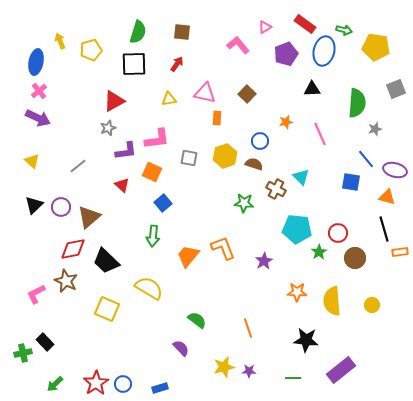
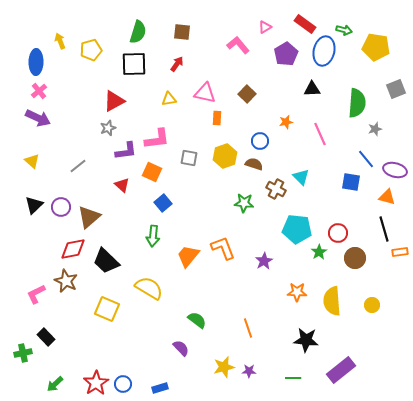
purple pentagon at (286, 54): rotated 10 degrees counterclockwise
blue ellipse at (36, 62): rotated 10 degrees counterclockwise
black rectangle at (45, 342): moved 1 px right, 5 px up
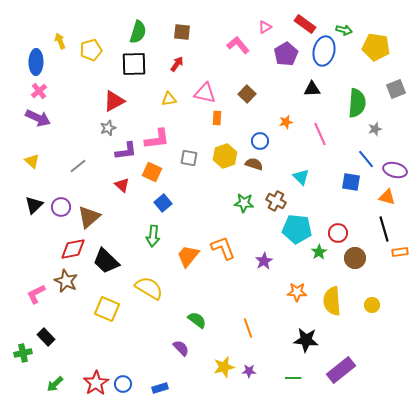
brown cross at (276, 189): moved 12 px down
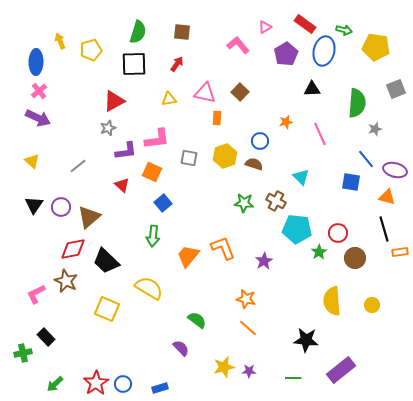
brown square at (247, 94): moved 7 px left, 2 px up
black triangle at (34, 205): rotated 12 degrees counterclockwise
orange star at (297, 292): moved 51 px left, 7 px down; rotated 12 degrees clockwise
orange line at (248, 328): rotated 30 degrees counterclockwise
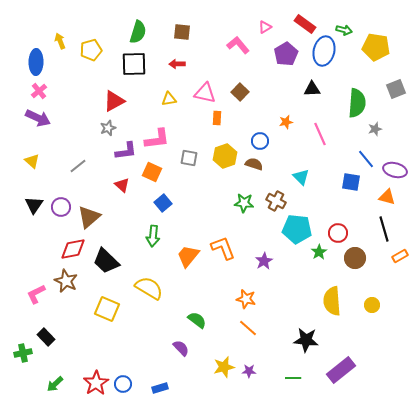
red arrow at (177, 64): rotated 126 degrees counterclockwise
orange rectangle at (400, 252): moved 4 px down; rotated 21 degrees counterclockwise
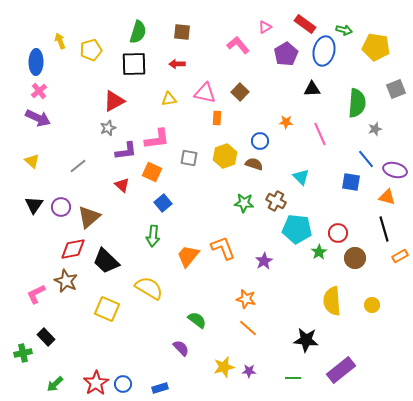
orange star at (286, 122): rotated 16 degrees clockwise
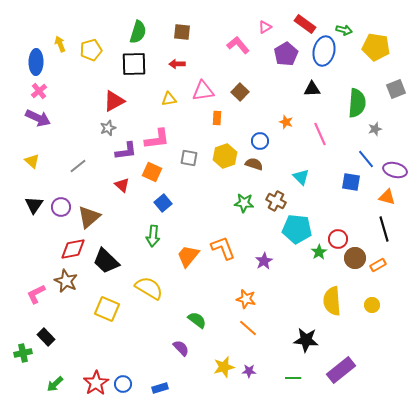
yellow arrow at (60, 41): moved 3 px down
pink triangle at (205, 93): moved 2 px left, 2 px up; rotated 20 degrees counterclockwise
orange star at (286, 122): rotated 16 degrees clockwise
red circle at (338, 233): moved 6 px down
orange rectangle at (400, 256): moved 22 px left, 9 px down
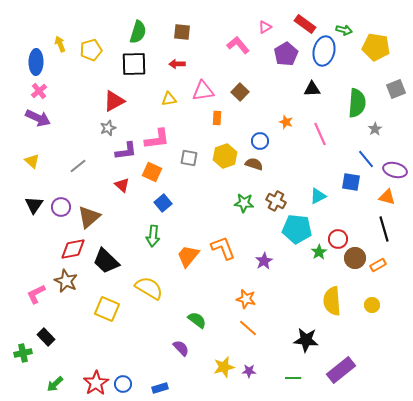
gray star at (375, 129): rotated 16 degrees counterclockwise
cyan triangle at (301, 177): moved 17 px right, 19 px down; rotated 48 degrees clockwise
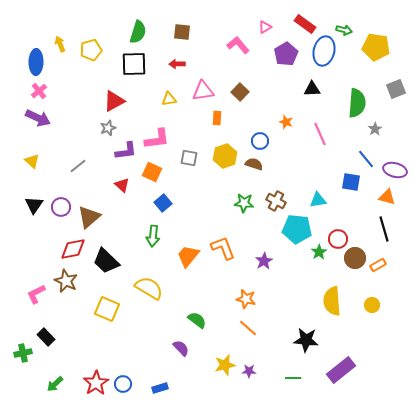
cyan triangle at (318, 196): moved 4 px down; rotated 18 degrees clockwise
yellow star at (224, 367): moved 1 px right, 2 px up
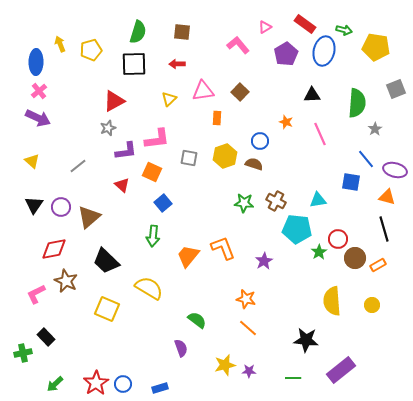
black triangle at (312, 89): moved 6 px down
yellow triangle at (169, 99): rotated 35 degrees counterclockwise
red diamond at (73, 249): moved 19 px left
purple semicircle at (181, 348): rotated 24 degrees clockwise
